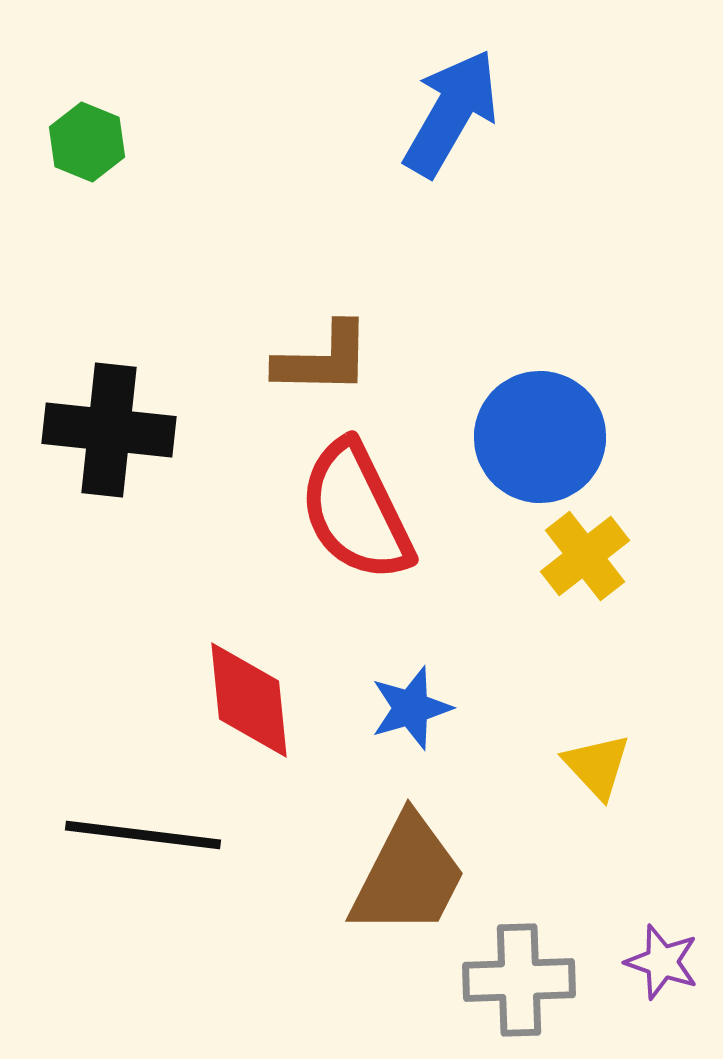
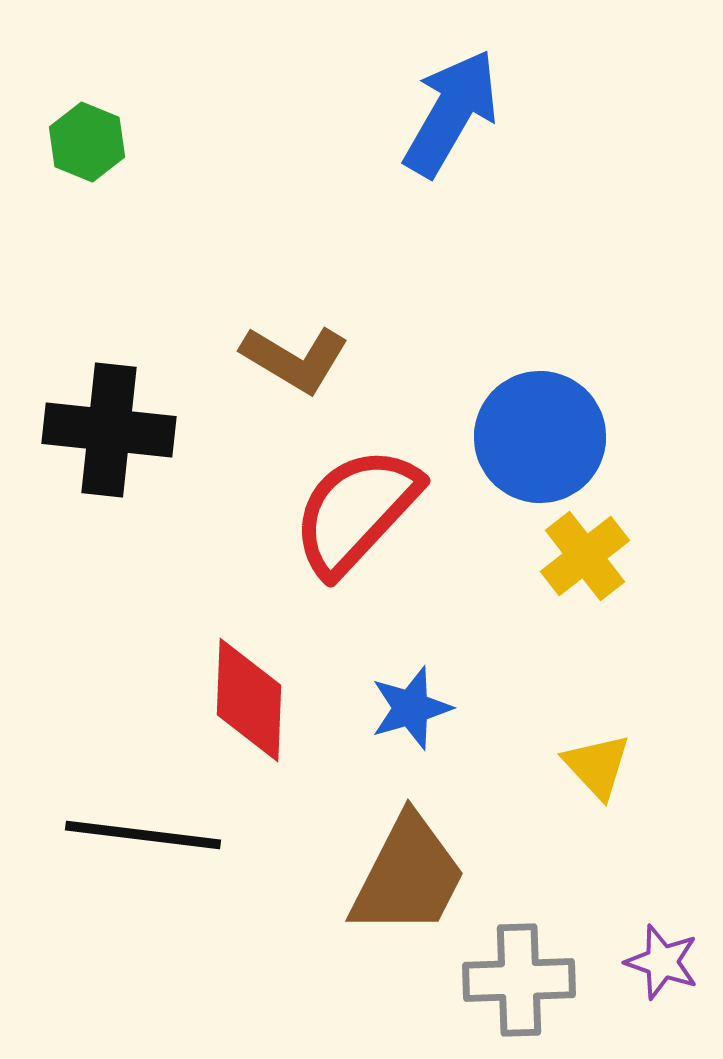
brown L-shape: moved 28 px left; rotated 30 degrees clockwise
red semicircle: rotated 69 degrees clockwise
red diamond: rotated 8 degrees clockwise
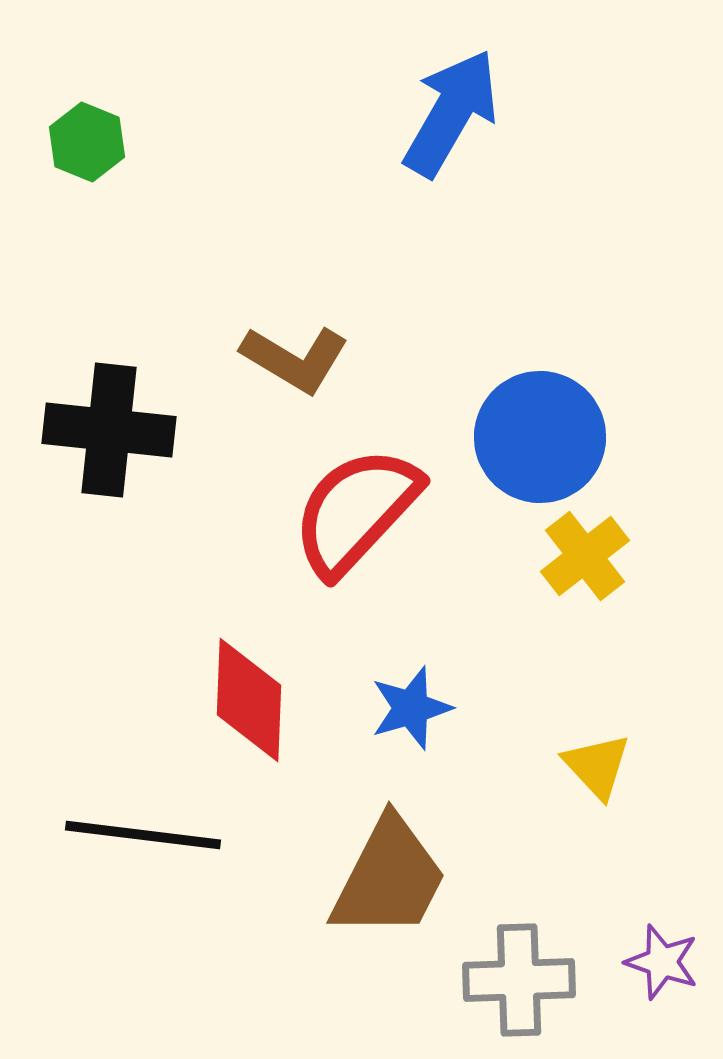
brown trapezoid: moved 19 px left, 2 px down
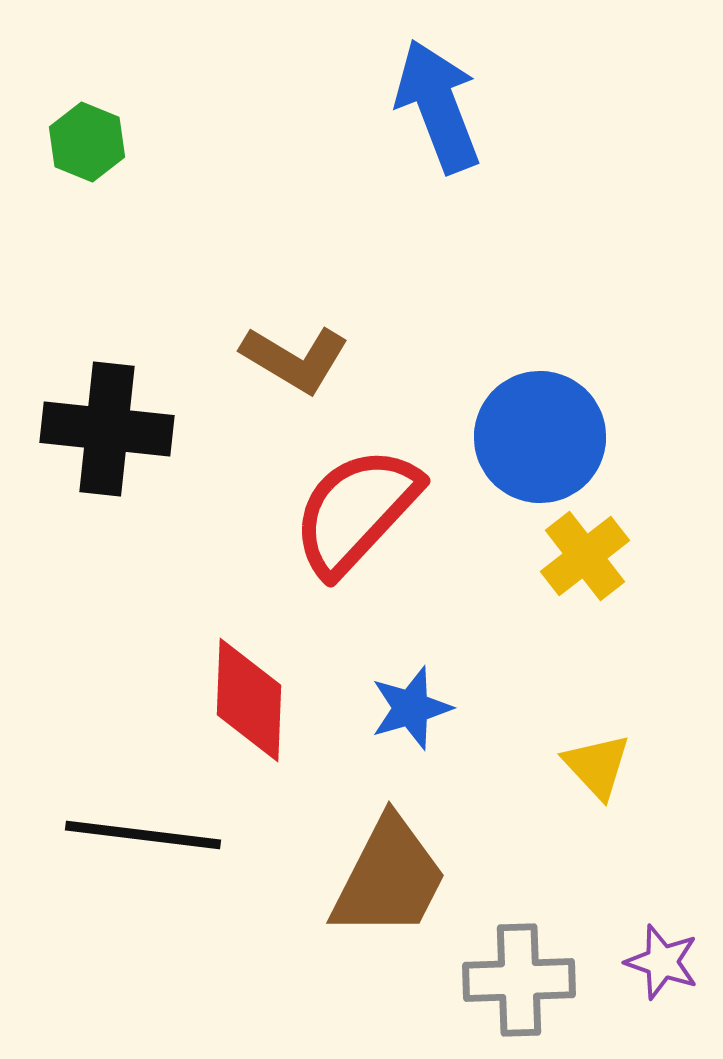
blue arrow: moved 13 px left, 7 px up; rotated 51 degrees counterclockwise
black cross: moved 2 px left, 1 px up
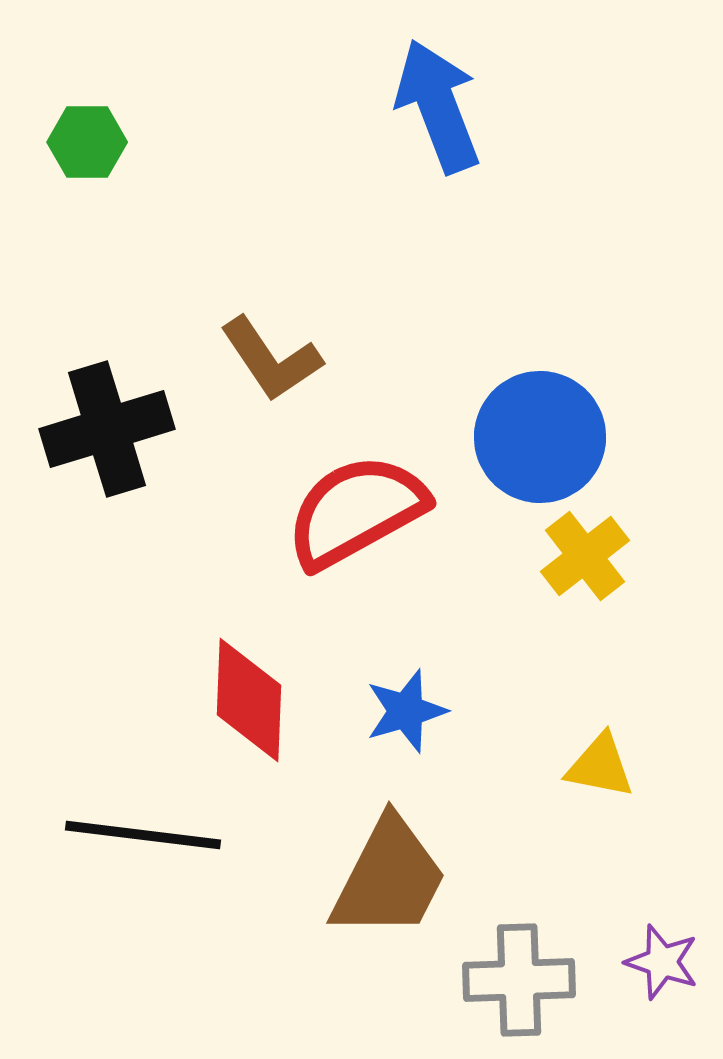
green hexagon: rotated 22 degrees counterclockwise
brown L-shape: moved 24 px left; rotated 25 degrees clockwise
black cross: rotated 23 degrees counterclockwise
red semicircle: rotated 18 degrees clockwise
blue star: moved 5 px left, 3 px down
yellow triangle: moved 3 px right; rotated 36 degrees counterclockwise
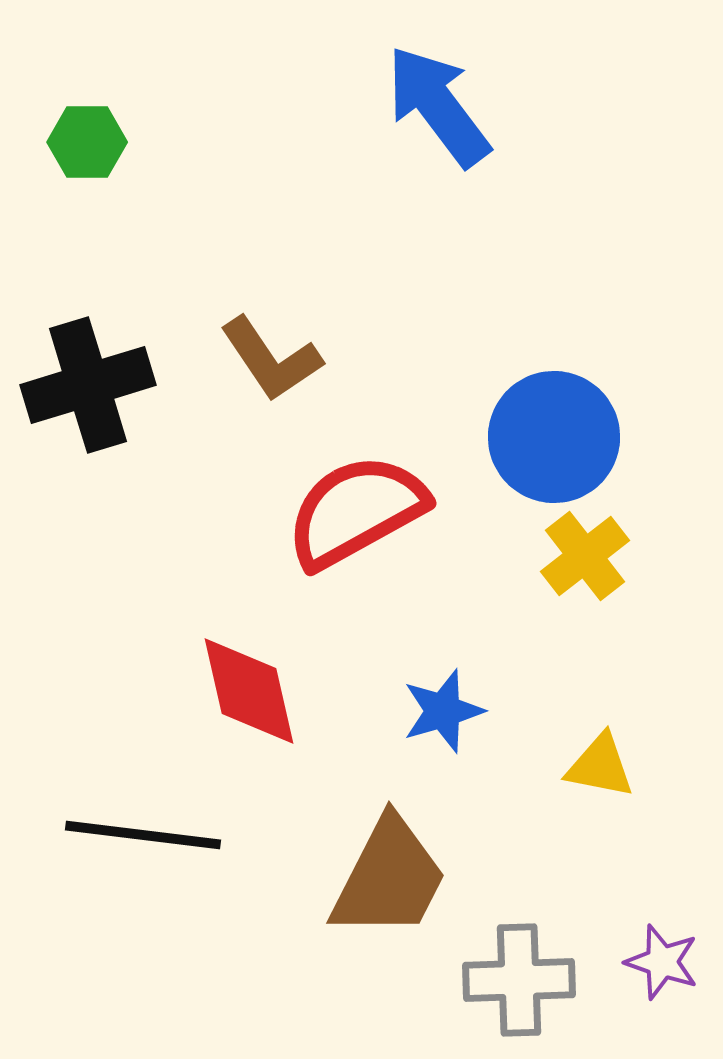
blue arrow: rotated 16 degrees counterclockwise
black cross: moved 19 px left, 44 px up
blue circle: moved 14 px right
red diamond: moved 9 px up; rotated 15 degrees counterclockwise
blue star: moved 37 px right
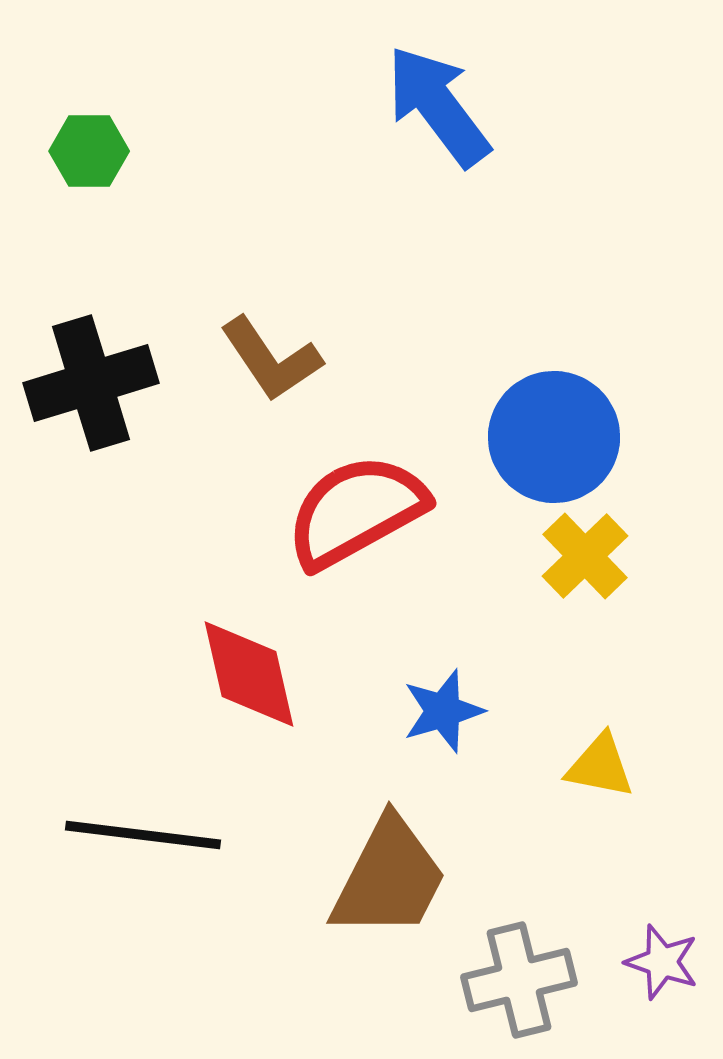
green hexagon: moved 2 px right, 9 px down
black cross: moved 3 px right, 2 px up
yellow cross: rotated 6 degrees counterclockwise
red diamond: moved 17 px up
gray cross: rotated 12 degrees counterclockwise
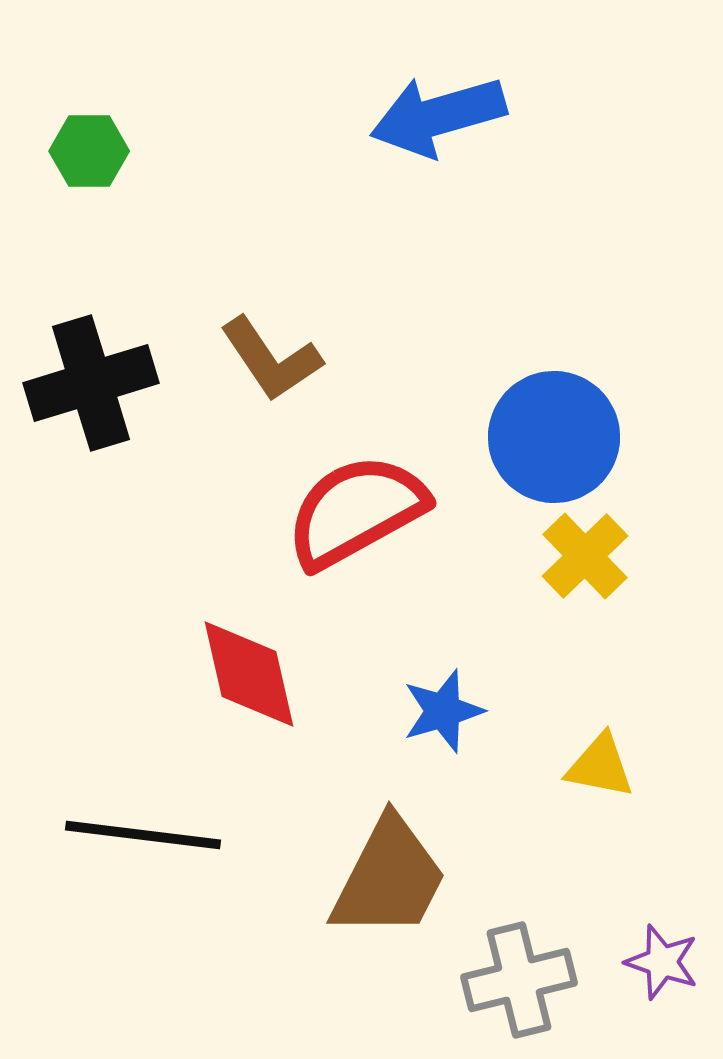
blue arrow: moved 10 px down; rotated 69 degrees counterclockwise
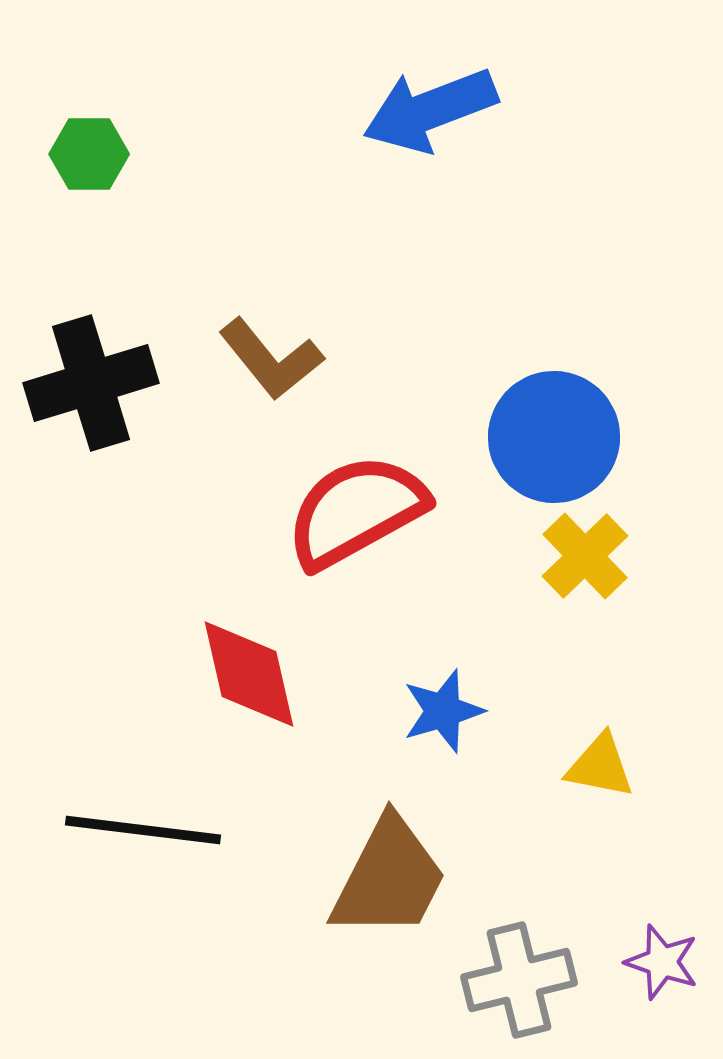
blue arrow: moved 8 px left, 6 px up; rotated 5 degrees counterclockwise
green hexagon: moved 3 px down
brown L-shape: rotated 5 degrees counterclockwise
black line: moved 5 px up
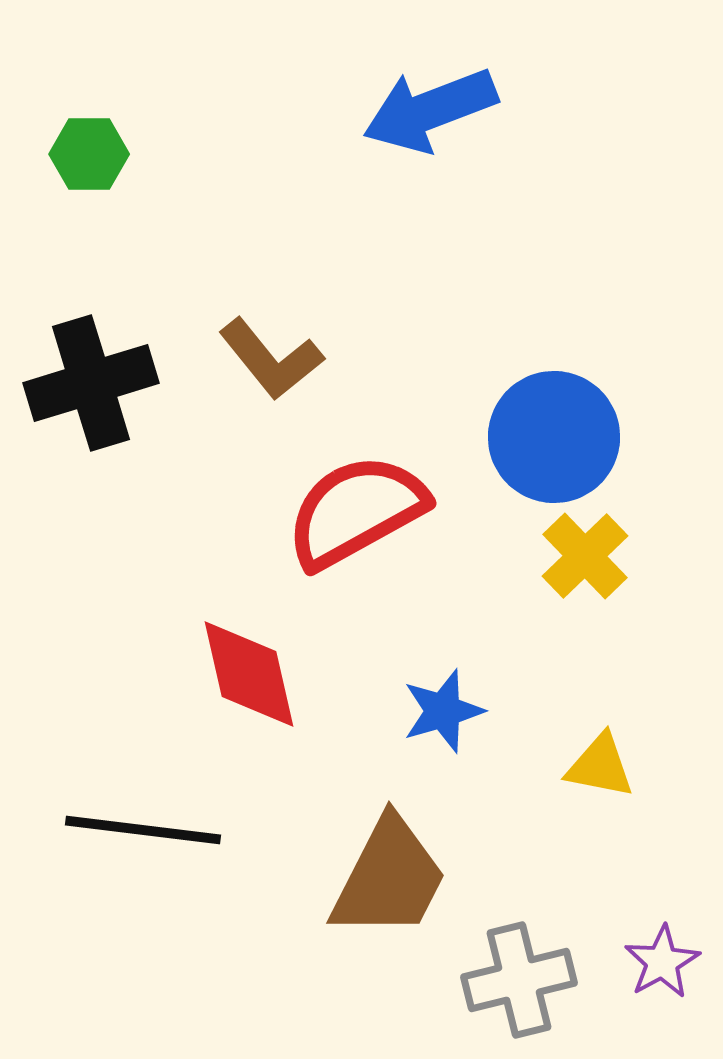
purple star: rotated 24 degrees clockwise
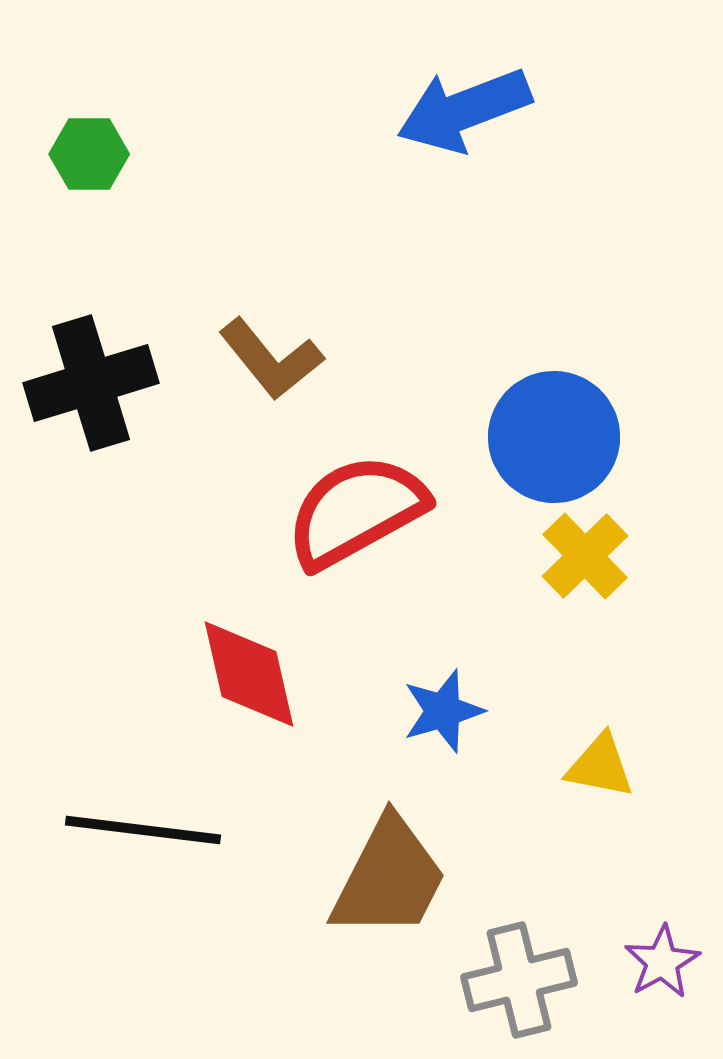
blue arrow: moved 34 px right
